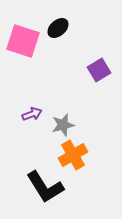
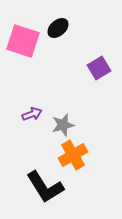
purple square: moved 2 px up
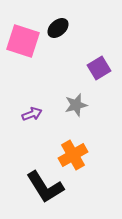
gray star: moved 13 px right, 20 px up
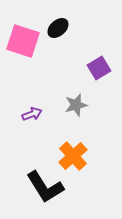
orange cross: moved 1 px down; rotated 12 degrees counterclockwise
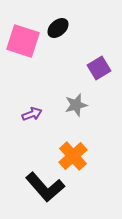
black L-shape: rotated 9 degrees counterclockwise
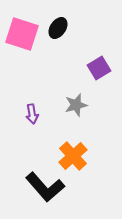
black ellipse: rotated 15 degrees counterclockwise
pink square: moved 1 px left, 7 px up
purple arrow: rotated 102 degrees clockwise
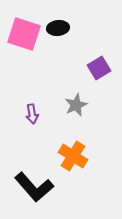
black ellipse: rotated 50 degrees clockwise
pink square: moved 2 px right
gray star: rotated 10 degrees counterclockwise
orange cross: rotated 16 degrees counterclockwise
black L-shape: moved 11 px left
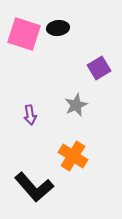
purple arrow: moved 2 px left, 1 px down
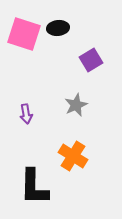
purple square: moved 8 px left, 8 px up
purple arrow: moved 4 px left, 1 px up
black L-shape: rotated 42 degrees clockwise
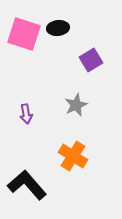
black L-shape: moved 7 px left, 2 px up; rotated 138 degrees clockwise
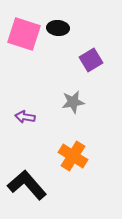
black ellipse: rotated 10 degrees clockwise
gray star: moved 3 px left, 3 px up; rotated 15 degrees clockwise
purple arrow: moved 1 px left, 3 px down; rotated 108 degrees clockwise
